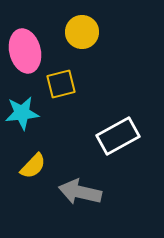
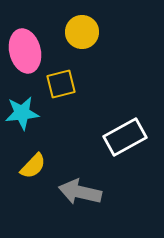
white rectangle: moved 7 px right, 1 px down
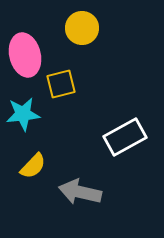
yellow circle: moved 4 px up
pink ellipse: moved 4 px down
cyan star: moved 1 px right, 1 px down
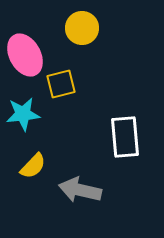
pink ellipse: rotated 15 degrees counterclockwise
white rectangle: rotated 66 degrees counterclockwise
gray arrow: moved 2 px up
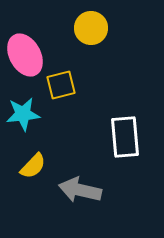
yellow circle: moved 9 px right
yellow square: moved 1 px down
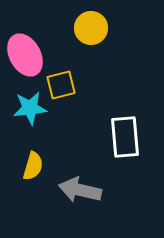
cyan star: moved 7 px right, 6 px up
yellow semicircle: rotated 28 degrees counterclockwise
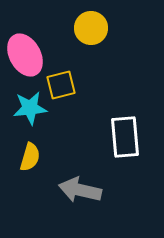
yellow semicircle: moved 3 px left, 9 px up
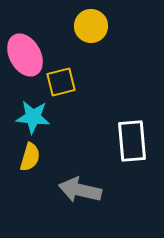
yellow circle: moved 2 px up
yellow square: moved 3 px up
cyan star: moved 3 px right, 9 px down; rotated 12 degrees clockwise
white rectangle: moved 7 px right, 4 px down
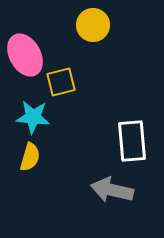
yellow circle: moved 2 px right, 1 px up
gray arrow: moved 32 px right
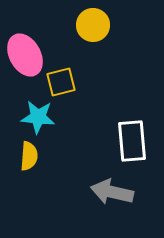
cyan star: moved 5 px right
yellow semicircle: moved 1 px left, 1 px up; rotated 12 degrees counterclockwise
gray arrow: moved 2 px down
